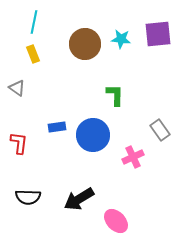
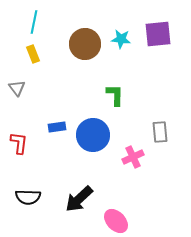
gray triangle: rotated 18 degrees clockwise
gray rectangle: moved 2 px down; rotated 30 degrees clockwise
black arrow: rotated 12 degrees counterclockwise
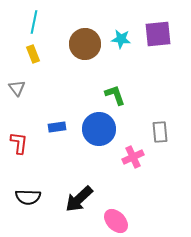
green L-shape: rotated 20 degrees counterclockwise
blue circle: moved 6 px right, 6 px up
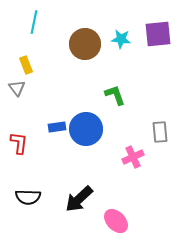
yellow rectangle: moved 7 px left, 11 px down
blue circle: moved 13 px left
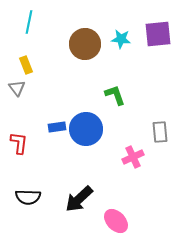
cyan line: moved 5 px left
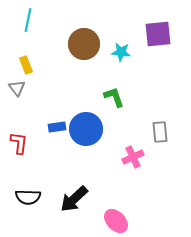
cyan line: moved 1 px left, 2 px up
cyan star: moved 13 px down
brown circle: moved 1 px left
green L-shape: moved 1 px left, 2 px down
black arrow: moved 5 px left
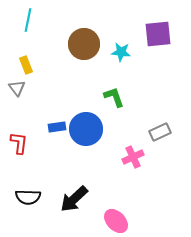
gray rectangle: rotated 70 degrees clockwise
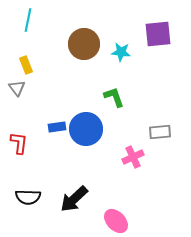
gray rectangle: rotated 20 degrees clockwise
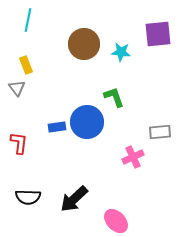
blue circle: moved 1 px right, 7 px up
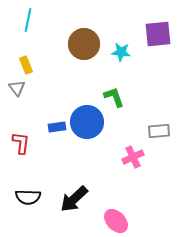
gray rectangle: moved 1 px left, 1 px up
red L-shape: moved 2 px right
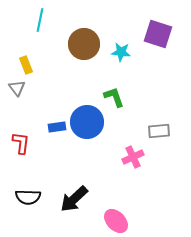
cyan line: moved 12 px right
purple square: rotated 24 degrees clockwise
